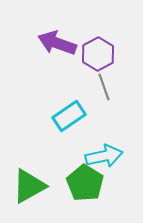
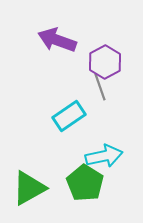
purple arrow: moved 3 px up
purple hexagon: moved 7 px right, 8 px down
gray line: moved 4 px left
green triangle: moved 2 px down
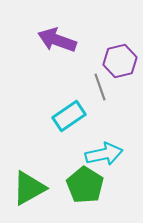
purple hexagon: moved 15 px right, 1 px up; rotated 16 degrees clockwise
cyan arrow: moved 2 px up
green pentagon: moved 2 px down
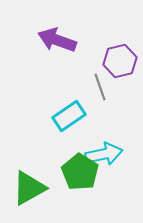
green pentagon: moved 5 px left, 13 px up
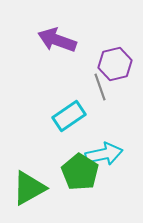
purple hexagon: moved 5 px left, 3 px down
